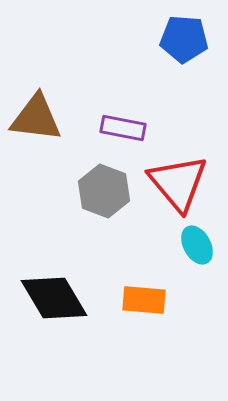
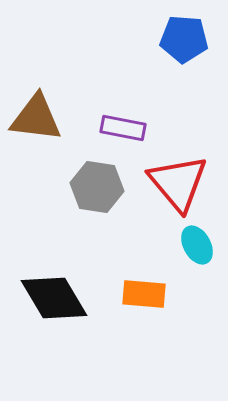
gray hexagon: moved 7 px left, 4 px up; rotated 12 degrees counterclockwise
orange rectangle: moved 6 px up
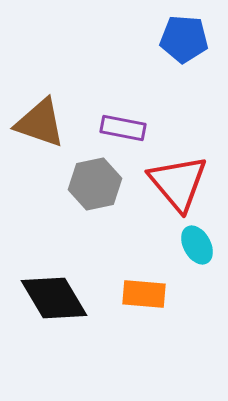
brown triangle: moved 4 px right, 5 px down; rotated 12 degrees clockwise
gray hexagon: moved 2 px left, 3 px up; rotated 21 degrees counterclockwise
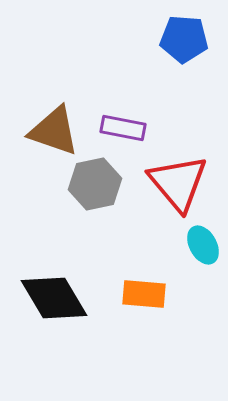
brown triangle: moved 14 px right, 8 px down
cyan ellipse: moved 6 px right
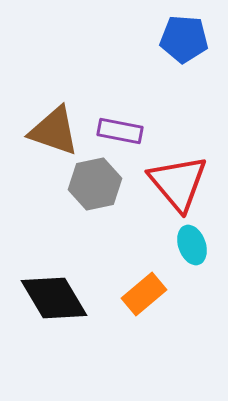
purple rectangle: moved 3 px left, 3 px down
cyan ellipse: moved 11 px left; rotated 9 degrees clockwise
orange rectangle: rotated 45 degrees counterclockwise
